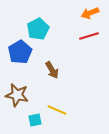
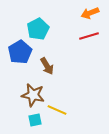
brown arrow: moved 5 px left, 4 px up
brown star: moved 16 px right
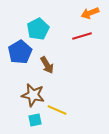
red line: moved 7 px left
brown arrow: moved 1 px up
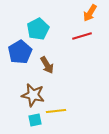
orange arrow: rotated 36 degrees counterclockwise
yellow line: moved 1 px left, 1 px down; rotated 30 degrees counterclockwise
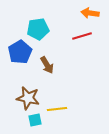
orange arrow: rotated 66 degrees clockwise
cyan pentagon: rotated 20 degrees clockwise
brown star: moved 5 px left, 3 px down
yellow line: moved 1 px right, 2 px up
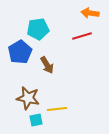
cyan square: moved 1 px right
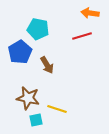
cyan pentagon: rotated 20 degrees clockwise
yellow line: rotated 24 degrees clockwise
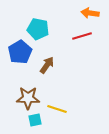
brown arrow: rotated 114 degrees counterclockwise
brown star: rotated 10 degrees counterclockwise
cyan square: moved 1 px left
